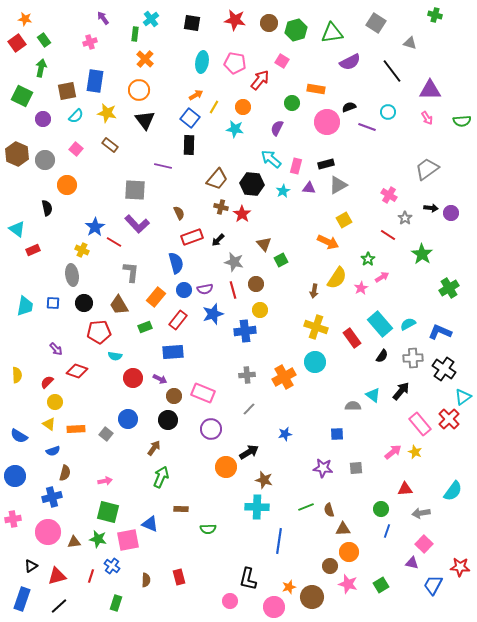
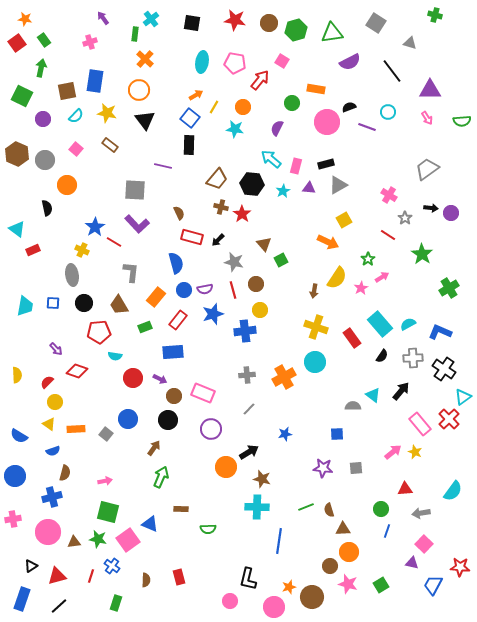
red rectangle at (192, 237): rotated 35 degrees clockwise
brown star at (264, 480): moved 2 px left, 1 px up
pink square at (128, 540): rotated 25 degrees counterclockwise
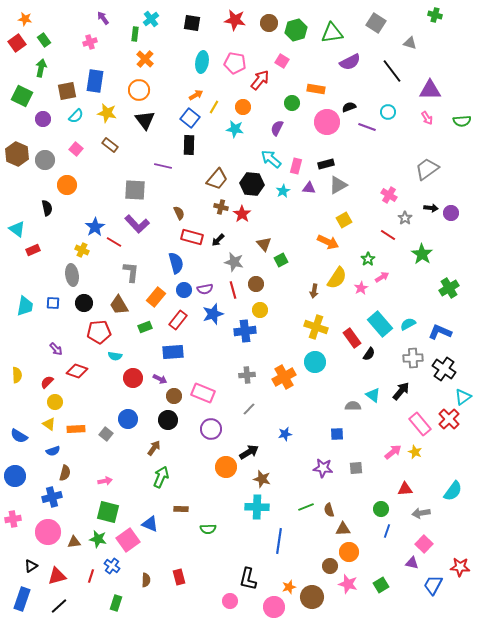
black semicircle at (382, 356): moved 13 px left, 2 px up
